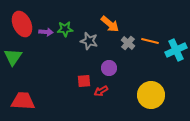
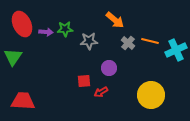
orange arrow: moved 5 px right, 4 px up
gray star: rotated 18 degrees counterclockwise
red arrow: moved 1 px down
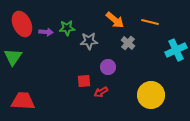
green star: moved 2 px right, 1 px up
orange line: moved 19 px up
purple circle: moved 1 px left, 1 px up
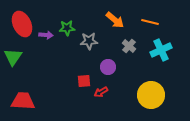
purple arrow: moved 3 px down
gray cross: moved 1 px right, 3 px down
cyan cross: moved 15 px left
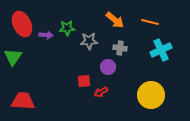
gray cross: moved 9 px left, 2 px down; rotated 32 degrees counterclockwise
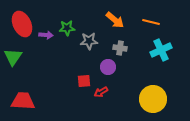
orange line: moved 1 px right
yellow circle: moved 2 px right, 4 px down
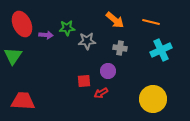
gray star: moved 2 px left
green triangle: moved 1 px up
purple circle: moved 4 px down
red arrow: moved 1 px down
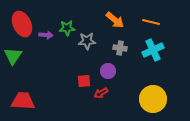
cyan cross: moved 8 px left
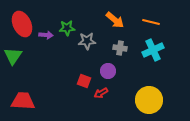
red square: rotated 24 degrees clockwise
yellow circle: moved 4 px left, 1 px down
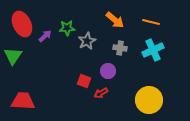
purple arrow: moved 1 px left, 1 px down; rotated 48 degrees counterclockwise
gray star: rotated 24 degrees counterclockwise
